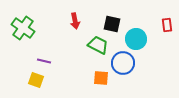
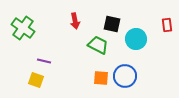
blue circle: moved 2 px right, 13 px down
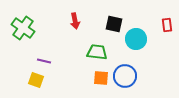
black square: moved 2 px right
green trapezoid: moved 1 px left, 7 px down; rotated 20 degrees counterclockwise
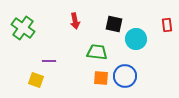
purple line: moved 5 px right; rotated 16 degrees counterclockwise
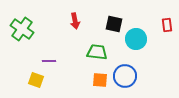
green cross: moved 1 px left, 1 px down
orange square: moved 1 px left, 2 px down
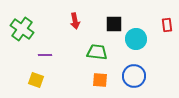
black square: rotated 12 degrees counterclockwise
purple line: moved 4 px left, 6 px up
blue circle: moved 9 px right
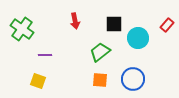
red rectangle: rotated 48 degrees clockwise
cyan circle: moved 2 px right, 1 px up
green trapezoid: moved 3 px right; rotated 45 degrees counterclockwise
blue circle: moved 1 px left, 3 px down
yellow square: moved 2 px right, 1 px down
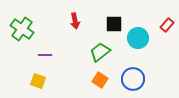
orange square: rotated 28 degrees clockwise
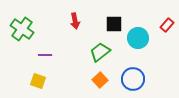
orange square: rotated 14 degrees clockwise
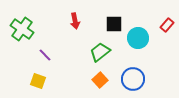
purple line: rotated 48 degrees clockwise
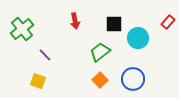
red rectangle: moved 1 px right, 3 px up
green cross: rotated 15 degrees clockwise
